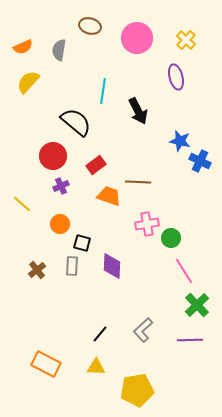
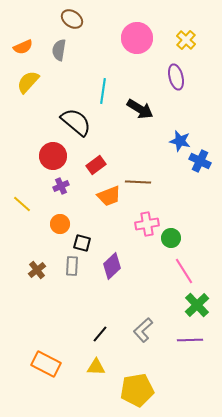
brown ellipse: moved 18 px left, 7 px up; rotated 20 degrees clockwise
black arrow: moved 2 px right, 2 px up; rotated 32 degrees counterclockwise
orange trapezoid: rotated 140 degrees clockwise
purple diamond: rotated 44 degrees clockwise
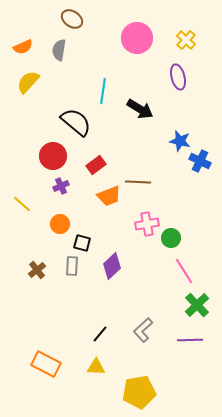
purple ellipse: moved 2 px right
yellow pentagon: moved 2 px right, 2 px down
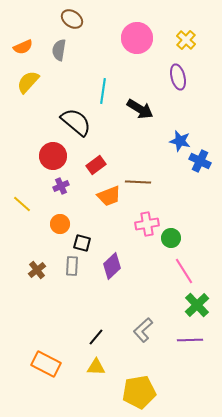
black line: moved 4 px left, 3 px down
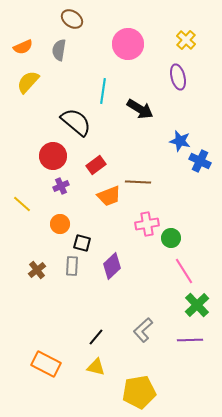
pink circle: moved 9 px left, 6 px down
yellow triangle: rotated 12 degrees clockwise
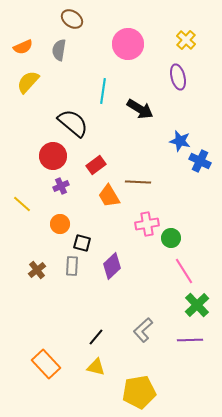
black semicircle: moved 3 px left, 1 px down
orange trapezoid: rotated 80 degrees clockwise
orange rectangle: rotated 20 degrees clockwise
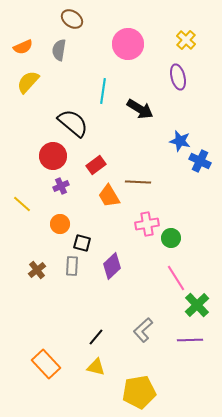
pink line: moved 8 px left, 7 px down
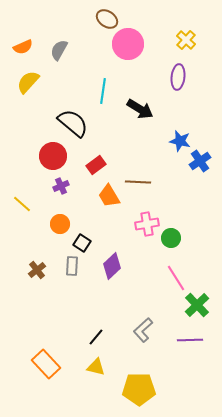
brown ellipse: moved 35 px right
gray semicircle: rotated 20 degrees clockwise
purple ellipse: rotated 20 degrees clockwise
blue cross: rotated 30 degrees clockwise
black square: rotated 18 degrees clockwise
yellow pentagon: moved 3 px up; rotated 8 degrees clockwise
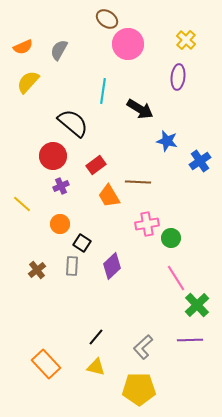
blue star: moved 13 px left
gray L-shape: moved 17 px down
